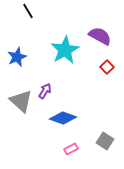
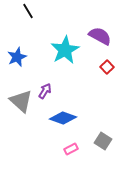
gray square: moved 2 px left
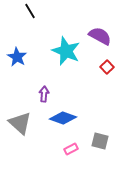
black line: moved 2 px right
cyan star: moved 1 px right, 1 px down; rotated 20 degrees counterclockwise
blue star: rotated 18 degrees counterclockwise
purple arrow: moved 1 px left, 3 px down; rotated 28 degrees counterclockwise
gray triangle: moved 1 px left, 22 px down
gray square: moved 3 px left; rotated 18 degrees counterclockwise
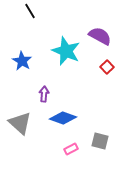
blue star: moved 5 px right, 4 px down
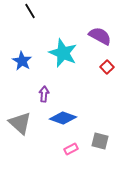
cyan star: moved 3 px left, 2 px down
